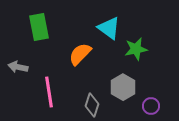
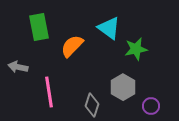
orange semicircle: moved 8 px left, 8 px up
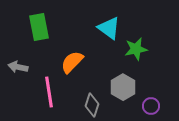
orange semicircle: moved 16 px down
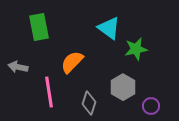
gray diamond: moved 3 px left, 2 px up
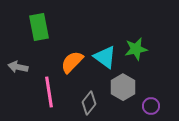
cyan triangle: moved 4 px left, 29 px down
gray diamond: rotated 20 degrees clockwise
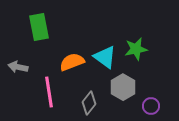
orange semicircle: rotated 25 degrees clockwise
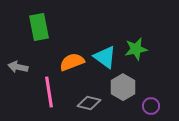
gray diamond: rotated 65 degrees clockwise
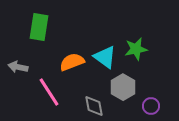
green rectangle: rotated 20 degrees clockwise
pink line: rotated 24 degrees counterclockwise
gray diamond: moved 5 px right, 3 px down; rotated 65 degrees clockwise
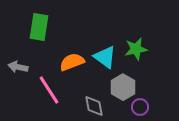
pink line: moved 2 px up
purple circle: moved 11 px left, 1 px down
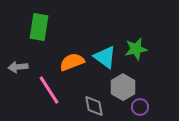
gray arrow: rotated 18 degrees counterclockwise
